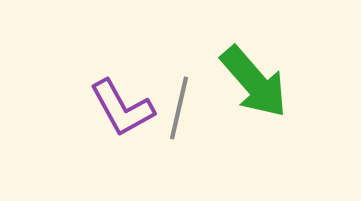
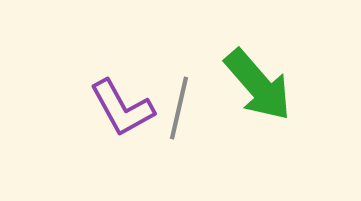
green arrow: moved 4 px right, 3 px down
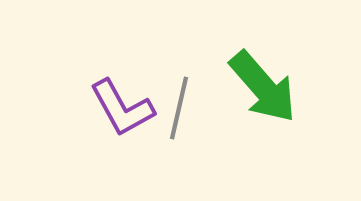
green arrow: moved 5 px right, 2 px down
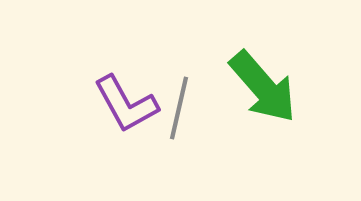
purple L-shape: moved 4 px right, 4 px up
